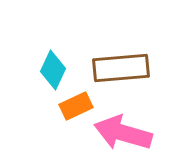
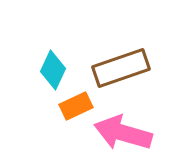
brown rectangle: rotated 14 degrees counterclockwise
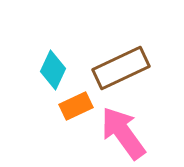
brown rectangle: rotated 6 degrees counterclockwise
pink arrow: rotated 38 degrees clockwise
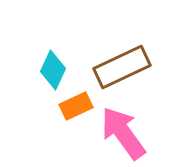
brown rectangle: moved 1 px right, 1 px up
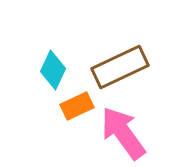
brown rectangle: moved 2 px left
orange rectangle: moved 1 px right
